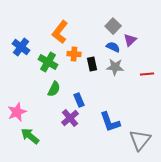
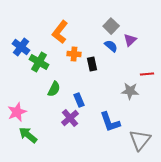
gray square: moved 2 px left
blue semicircle: moved 2 px left, 1 px up; rotated 16 degrees clockwise
green cross: moved 9 px left
gray star: moved 15 px right, 24 px down
green arrow: moved 2 px left, 1 px up
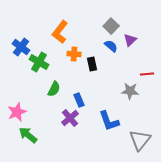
blue L-shape: moved 1 px left, 1 px up
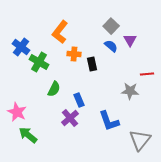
purple triangle: rotated 16 degrees counterclockwise
pink star: rotated 24 degrees counterclockwise
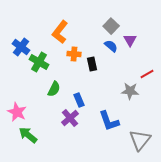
red line: rotated 24 degrees counterclockwise
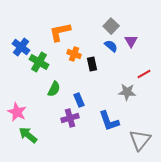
orange L-shape: rotated 40 degrees clockwise
purple triangle: moved 1 px right, 1 px down
orange cross: rotated 16 degrees clockwise
red line: moved 3 px left
gray star: moved 3 px left, 1 px down
purple cross: rotated 24 degrees clockwise
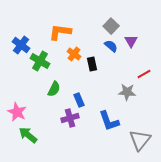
orange L-shape: rotated 20 degrees clockwise
blue cross: moved 2 px up
orange cross: rotated 16 degrees clockwise
green cross: moved 1 px right, 1 px up
